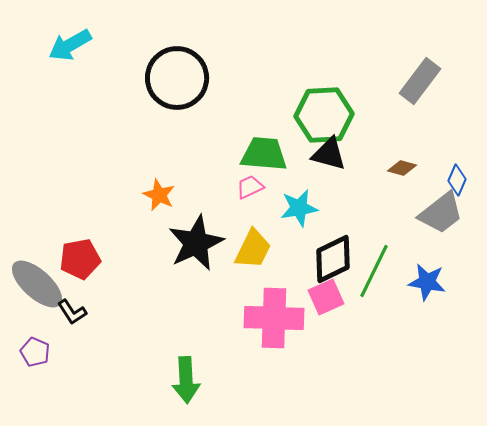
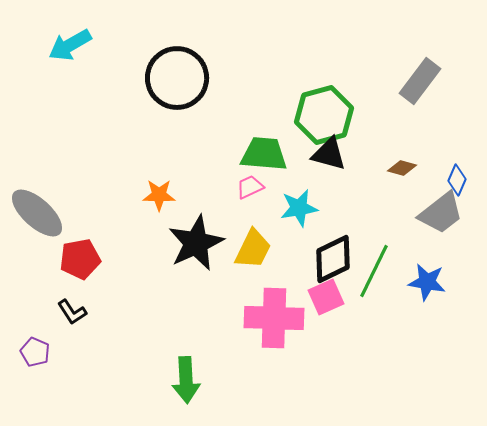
green hexagon: rotated 12 degrees counterclockwise
orange star: rotated 24 degrees counterclockwise
gray ellipse: moved 71 px up
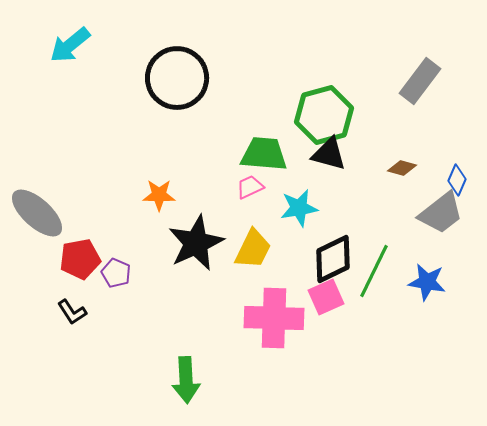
cyan arrow: rotated 9 degrees counterclockwise
purple pentagon: moved 81 px right, 79 px up
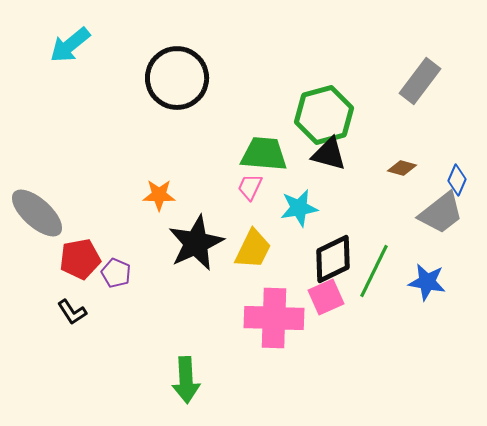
pink trapezoid: rotated 40 degrees counterclockwise
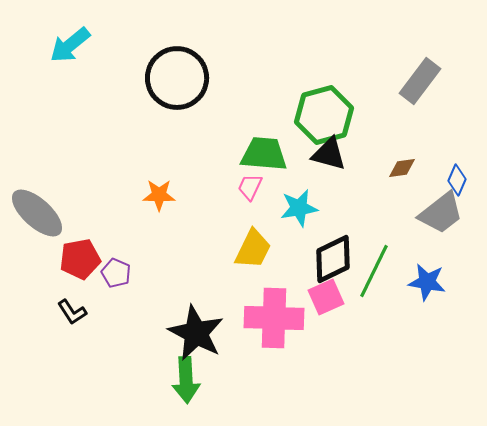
brown diamond: rotated 24 degrees counterclockwise
black star: moved 90 px down; rotated 20 degrees counterclockwise
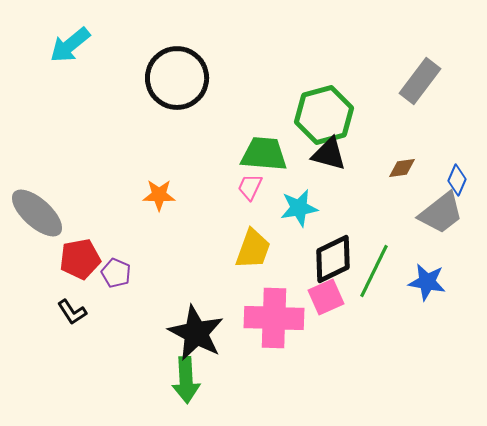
yellow trapezoid: rotated 6 degrees counterclockwise
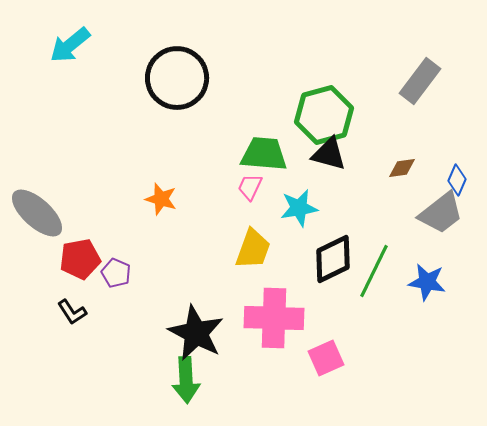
orange star: moved 2 px right, 4 px down; rotated 16 degrees clockwise
pink square: moved 61 px down
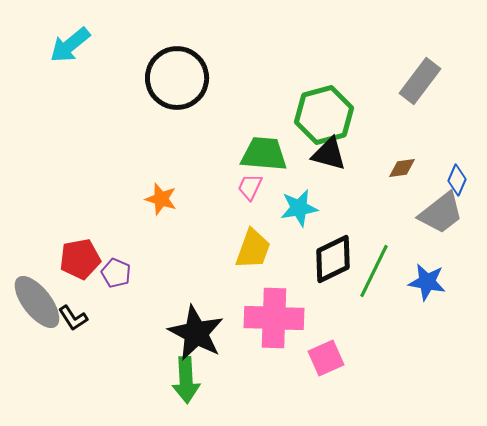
gray ellipse: moved 89 px down; rotated 10 degrees clockwise
black L-shape: moved 1 px right, 6 px down
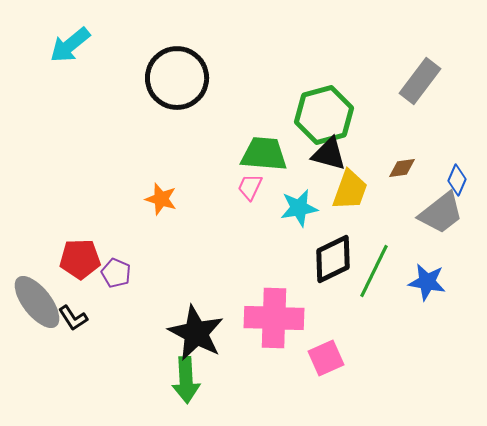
yellow trapezoid: moved 97 px right, 59 px up
red pentagon: rotated 9 degrees clockwise
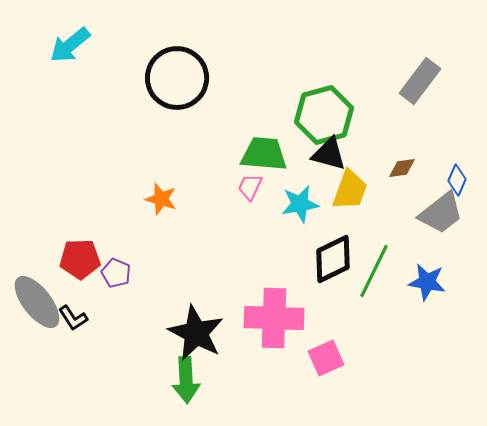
cyan star: moved 1 px right, 4 px up
